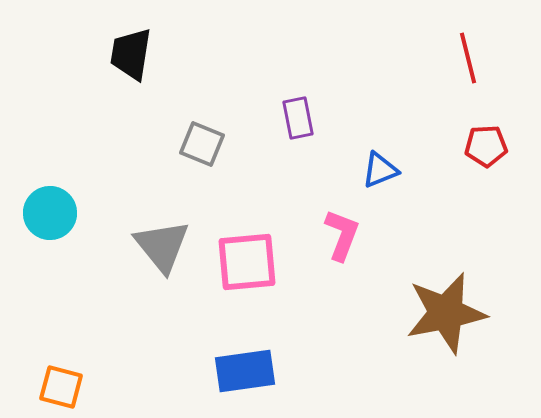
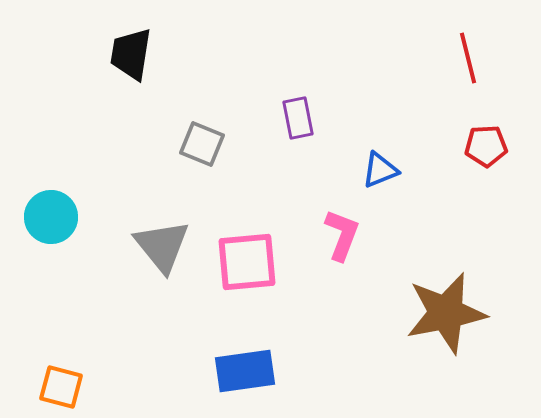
cyan circle: moved 1 px right, 4 px down
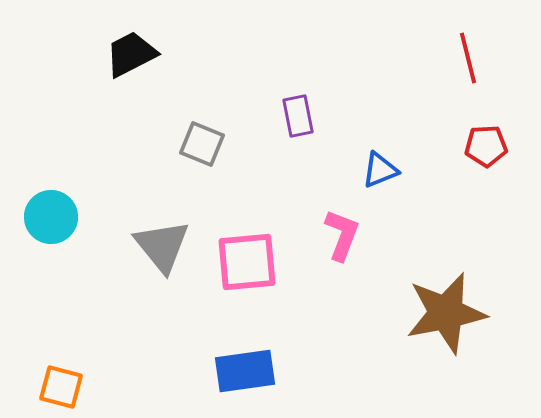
black trapezoid: rotated 54 degrees clockwise
purple rectangle: moved 2 px up
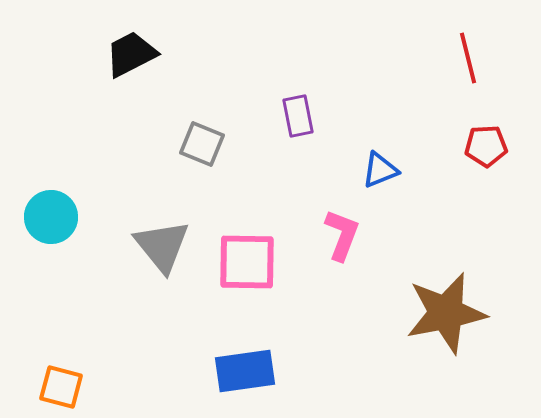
pink square: rotated 6 degrees clockwise
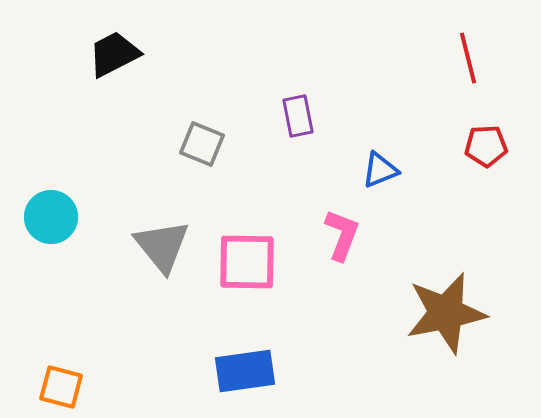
black trapezoid: moved 17 px left
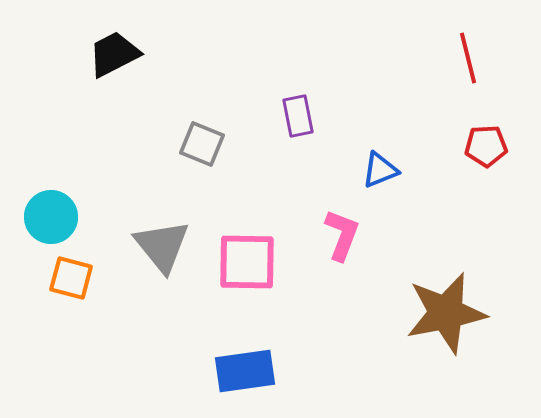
orange square: moved 10 px right, 109 px up
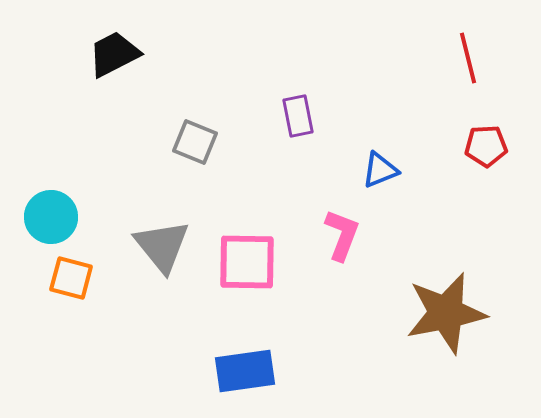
gray square: moved 7 px left, 2 px up
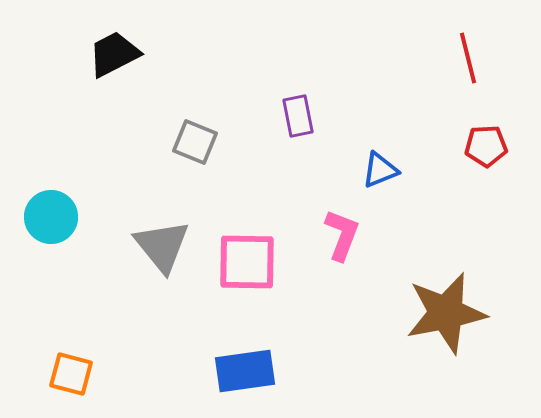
orange square: moved 96 px down
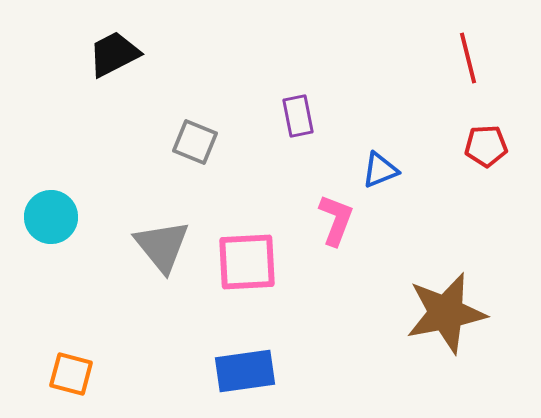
pink L-shape: moved 6 px left, 15 px up
pink square: rotated 4 degrees counterclockwise
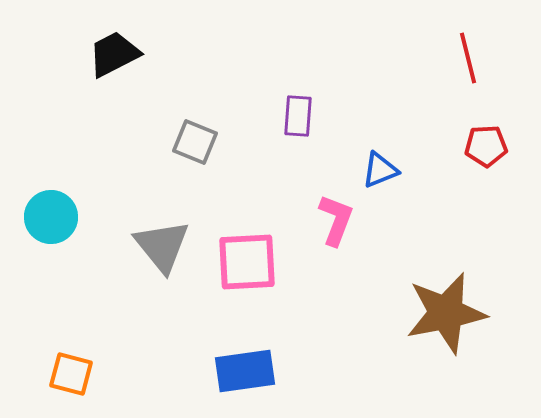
purple rectangle: rotated 15 degrees clockwise
